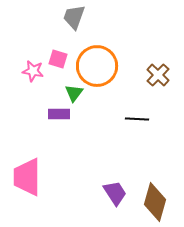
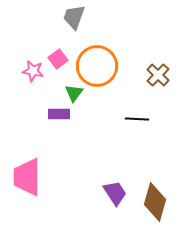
pink square: rotated 36 degrees clockwise
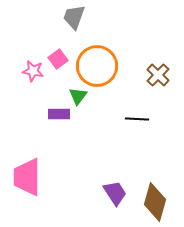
green triangle: moved 4 px right, 3 px down
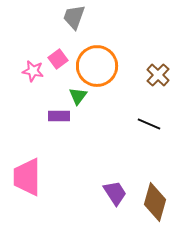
purple rectangle: moved 2 px down
black line: moved 12 px right, 5 px down; rotated 20 degrees clockwise
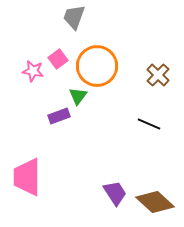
purple rectangle: rotated 20 degrees counterclockwise
brown diamond: rotated 63 degrees counterclockwise
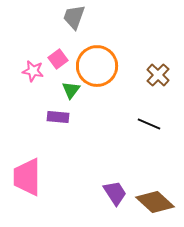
green triangle: moved 7 px left, 6 px up
purple rectangle: moved 1 px left, 1 px down; rotated 25 degrees clockwise
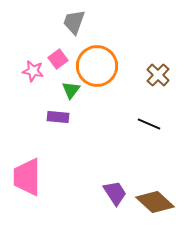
gray trapezoid: moved 5 px down
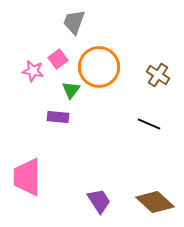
orange circle: moved 2 px right, 1 px down
brown cross: rotated 10 degrees counterclockwise
purple trapezoid: moved 16 px left, 8 px down
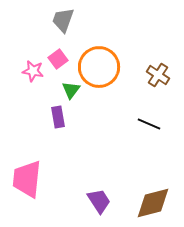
gray trapezoid: moved 11 px left, 2 px up
purple rectangle: rotated 75 degrees clockwise
pink trapezoid: moved 2 px down; rotated 6 degrees clockwise
brown diamond: moved 2 px left, 1 px down; rotated 57 degrees counterclockwise
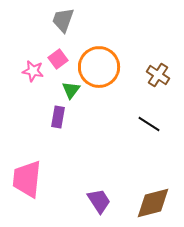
purple rectangle: rotated 20 degrees clockwise
black line: rotated 10 degrees clockwise
